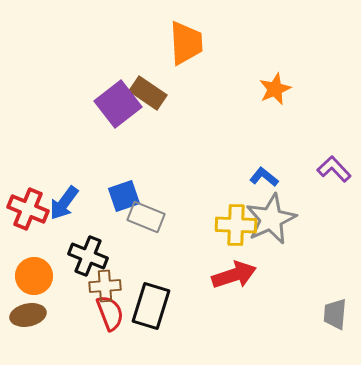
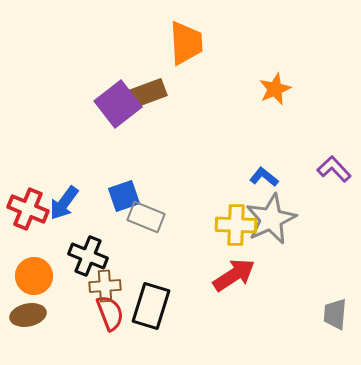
brown rectangle: rotated 54 degrees counterclockwise
red arrow: rotated 15 degrees counterclockwise
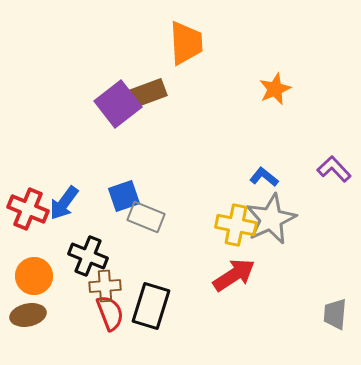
yellow cross: rotated 9 degrees clockwise
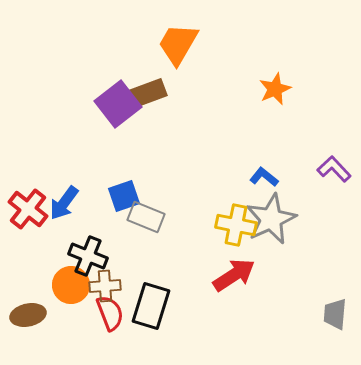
orange trapezoid: moved 8 px left, 1 px down; rotated 147 degrees counterclockwise
red cross: rotated 15 degrees clockwise
orange circle: moved 37 px right, 9 px down
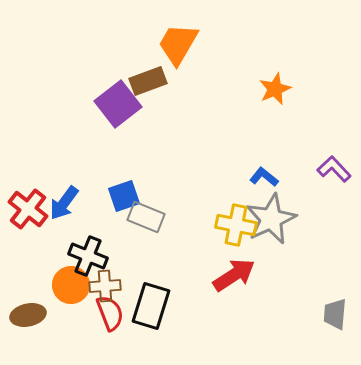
brown rectangle: moved 12 px up
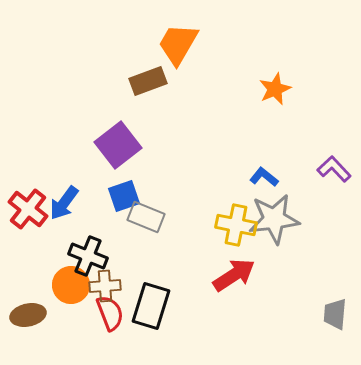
purple square: moved 41 px down
gray star: moved 3 px right; rotated 18 degrees clockwise
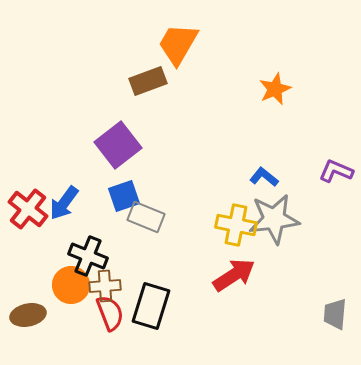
purple L-shape: moved 2 px right, 2 px down; rotated 24 degrees counterclockwise
